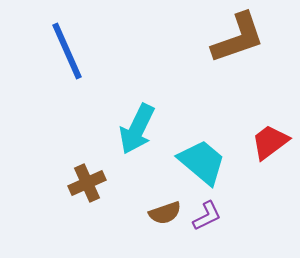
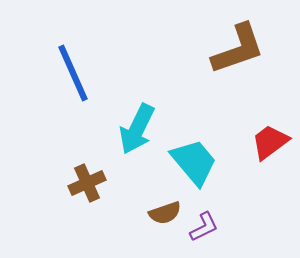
brown L-shape: moved 11 px down
blue line: moved 6 px right, 22 px down
cyan trapezoid: moved 8 px left; rotated 10 degrees clockwise
purple L-shape: moved 3 px left, 11 px down
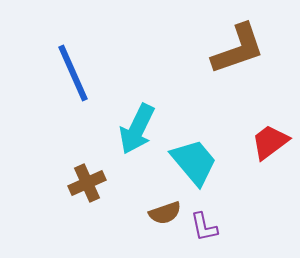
purple L-shape: rotated 104 degrees clockwise
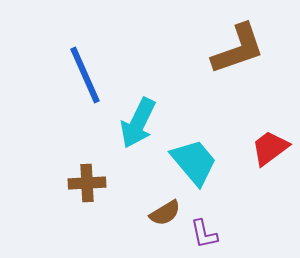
blue line: moved 12 px right, 2 px down
cyan arrow: moved 1 px right, 6 px up
red trapezoid: moved 6 px down
brown cross: rotated 21 degrees clockwise
brown semicircle: rotated 12 degrees counterclockwise
purple L-shape: moved 7 px down
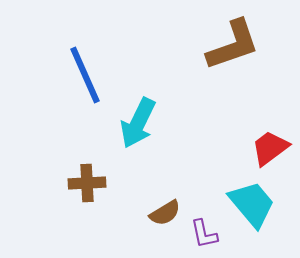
brown L-shape: moved 5 px left, 4 px up
cyan trapezoid: moved 58 px right, 42 px down
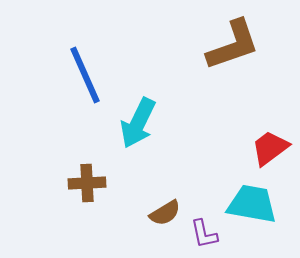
cyan trapezoid: rotated 40 degrees counterclockwise
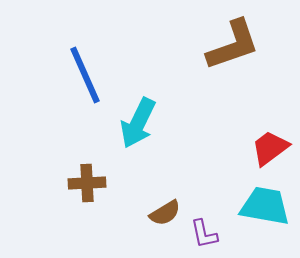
cyan trapezoid: moved 13 px right, 2 px down
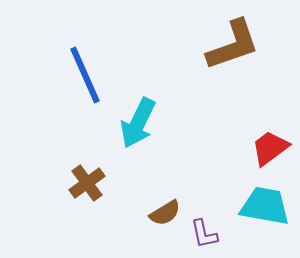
brown cross: rotated 33 degrees counterclockwise
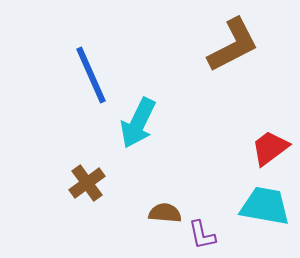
brown L-shape: rotated 8 degrees counterclockwise
blue line: moved 6 px right
brown semicircle: rotated 144 degrees counterclockwise
purple L-shape: moved 2 px left, 1 px down
